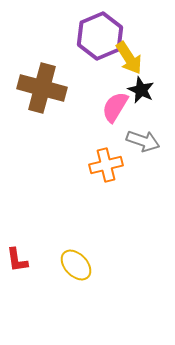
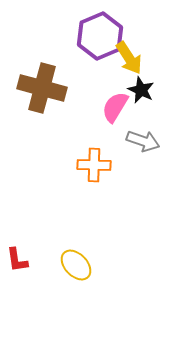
orange cross: moved 12 px left; rotated 16 degrees clockwise
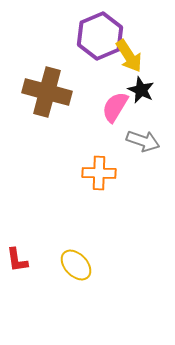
yellow arrow: moved 2 px up
brown cross: moved 5 px right, 4 px down
orange cross: moved 5 px right, 8 px down
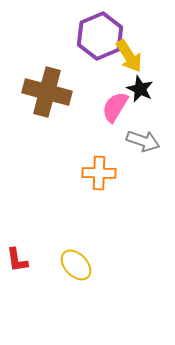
black star: moved 1 px left, 1 px up
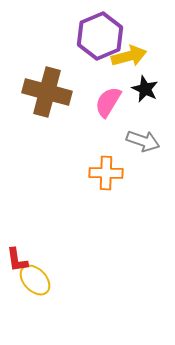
yellow arrow: rotated 72 degrees counterclockwise
black star: moved 5 px right
pink semicircle: moved 7 px left, 5 px up
orange cross: moved 7 px right
yellow ellipse: moved 41 px left, 15 px down
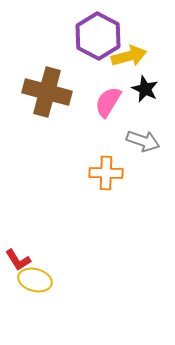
purple hexagon: moved 2 px left; rotated 9 degrees counterclockwise
red L-shape: moved 1 px right; rotated 24 degrees counterclockwise
yellow ellipse: rotated 32 degrees counterclockwise
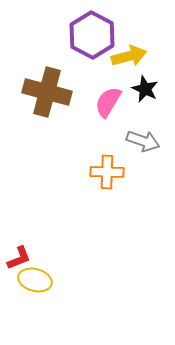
purple hexagon: moved 6 px left, 1 px up
orange cross: moved 1 px right, 1 px up
red L-shape: moved 1 px right, 2 px up; rotated 80 degrees counterclockwise
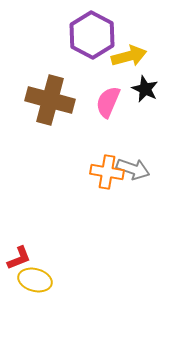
brown cross: moved 3 px right, 8 px down
pink semicircle: rotated 8 degrees counterclockwise
gray arrow: moved 10 px left, 28 px down
orange cross: rotated 8 degrees clockwise
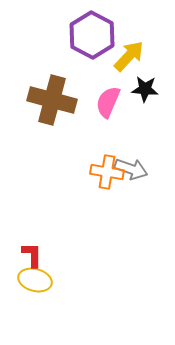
yellow arrow: rotated 32 degrees counterclockwise
black star: rotated 20 degrees counterclockwise
brown cross: moved 2 px right
gray arrow: moved 2 px left
red L-shape: moved 13 px right, 3 px up; rotated 68 degrees counterclockwise
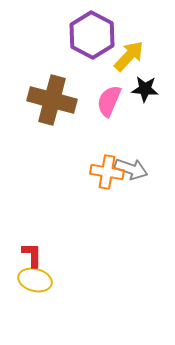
pink semicircle: moved 1 px right, 1 px up
